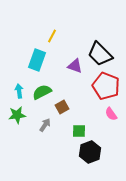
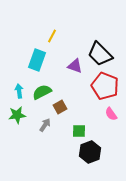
red pentagon: moved 1 px left
brown square: moved 2 px left
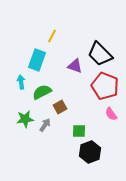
cyan arrow: moved 2 px right, 9 px up
green star: moved 8 px right, 4 px down
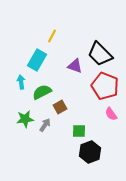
cyan rectangle: rotated 10 degrees clockwise
